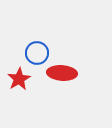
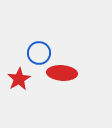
blue circle: moved 2 px right
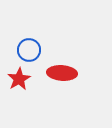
blue circle: moved 10 px left, 3 px up
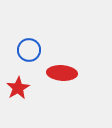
red star: moved 1 px left, 9 px down
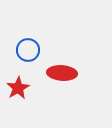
blue circle: moved 1 px left
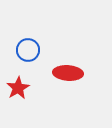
red ellipse: moved 6 px right
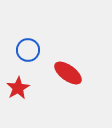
red ellipse: rotated 32 degrees clockwise
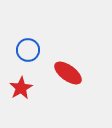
red star: moved 3 px right
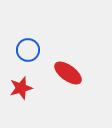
red star: rotated 15 degrees clockwise
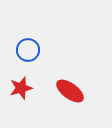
red ellipse: moved 2 px right, 18 px down
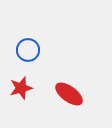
red ellipse: moved 1 px left, 3 px down
